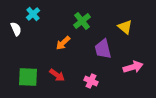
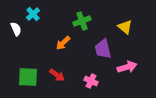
green cross: rotated 18 degrees clockwise
pink arrow: moved 6 px left
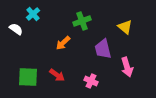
white semicircle: rotated 32 degrees counterclockwise
pink arrow: rotated 90 degrees clockwise
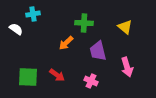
cyan cross: rotated 32 degrees clockwise
green cross: moved 2 px right, 2 px down; rotated 24 degrees clockwise
orange arrow: moved 3 px right
purple trapezoid: moved 5 px left, 2 px down
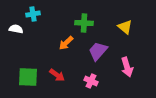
white semicircle: rotated 24 degrees counterclockwise
purple trapezoid: rotated 55 degrees clockwise
